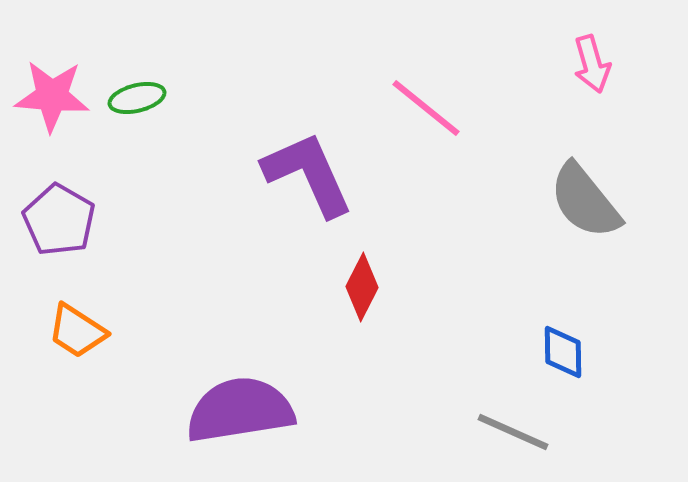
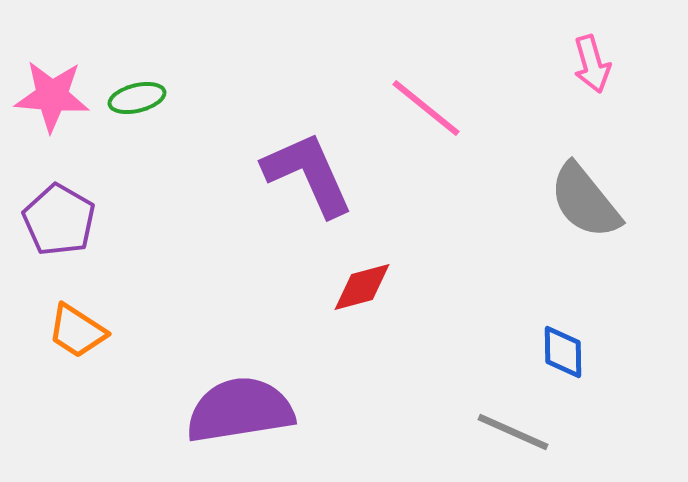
red diamond: rotated 48 degrees clockwise
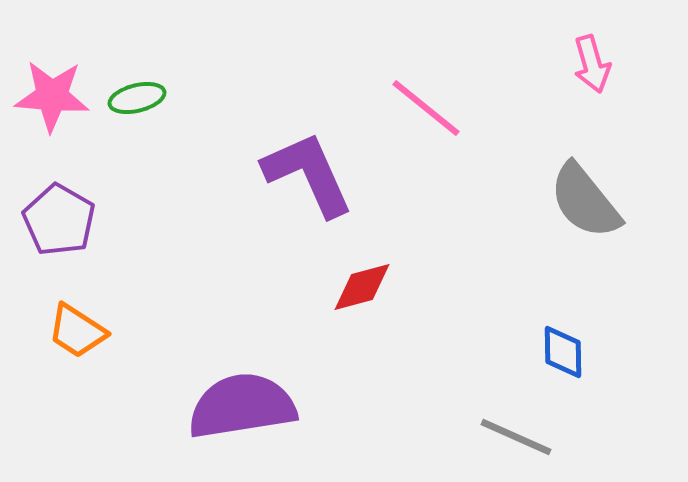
purple semicircle: moved 2 px right, 4 px up
gray line: moved 3 px right, 5 px down
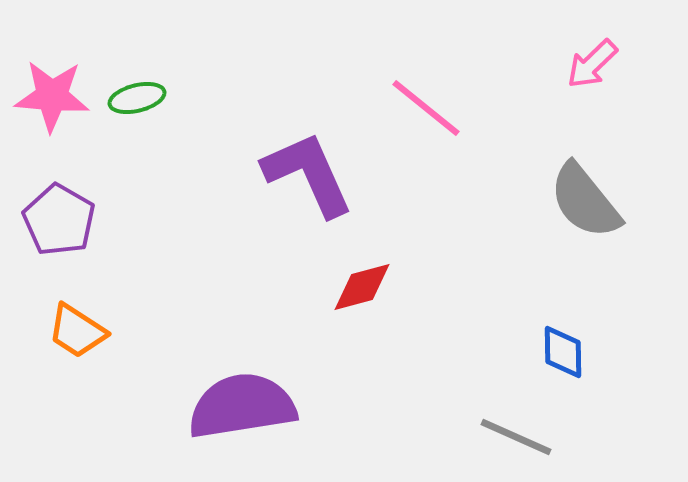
pink arrow: rotated 62 degrees clockwise
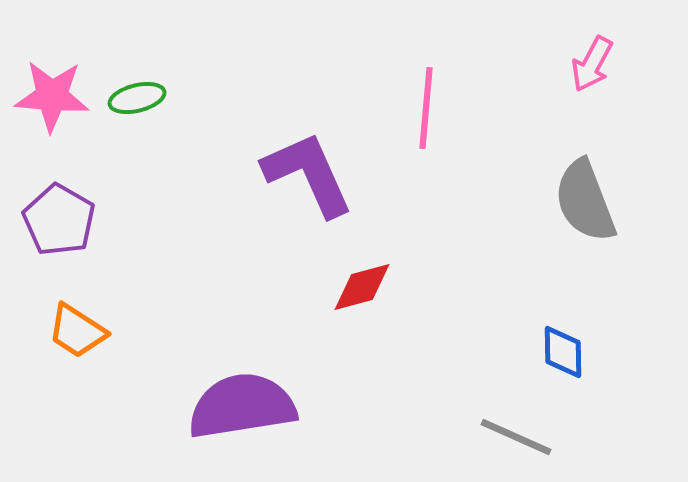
pink arrow: rotated 18 degrees counterclockwise
pink line: rotated 56 degrees clockwise
gray semicircle: rotated 18 degrees clockwise
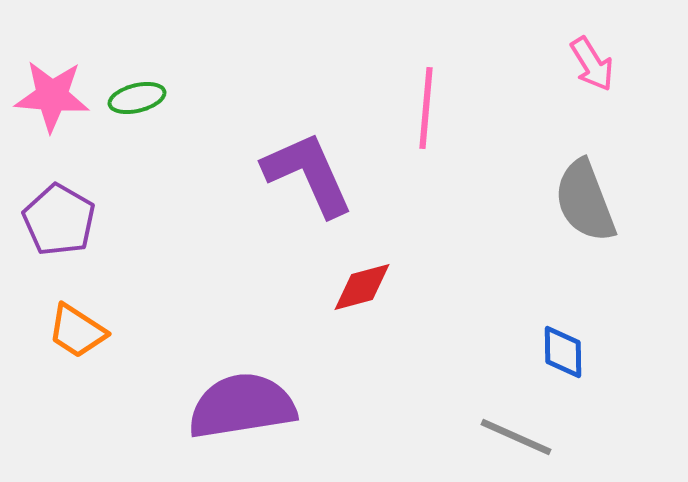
pink arrow: rotated 60 degrees counterclockwise
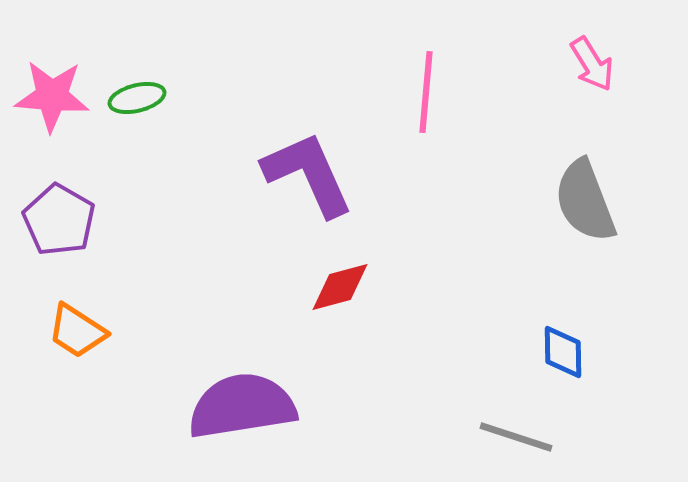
pink line: moved 16 px up
red diamond: moved 22 px left
gray line: rotated 6 degrees counterclockwise
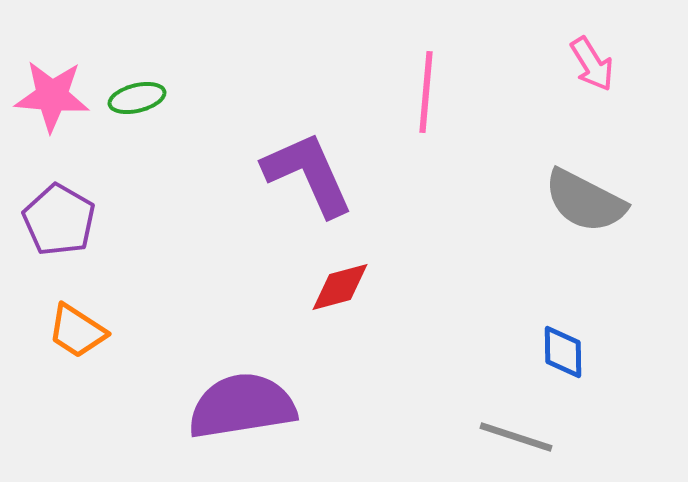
gray semicircle: rotated 42 degrees counterclockwise
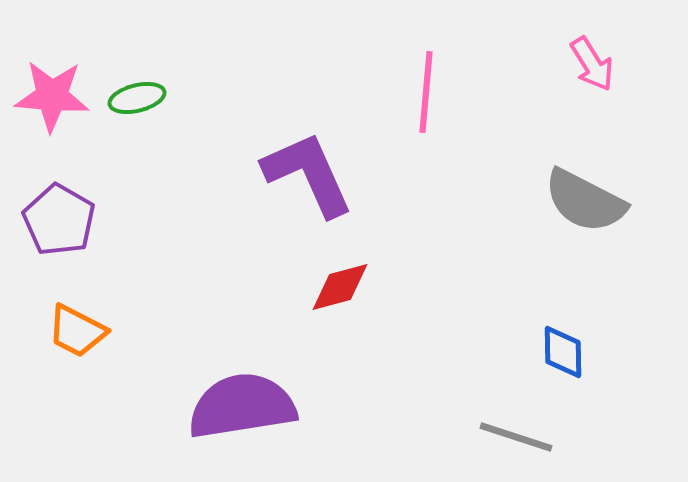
orange trapezoid: rotated 6 degrees counterclockwise
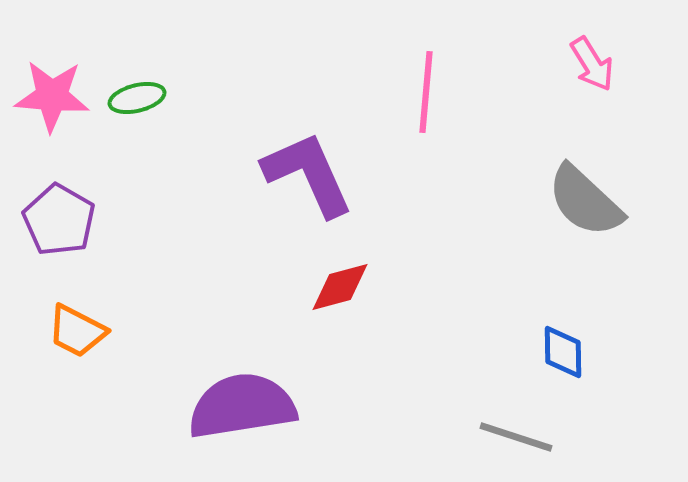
gray semicircle: rotated 16 degrees clockwise
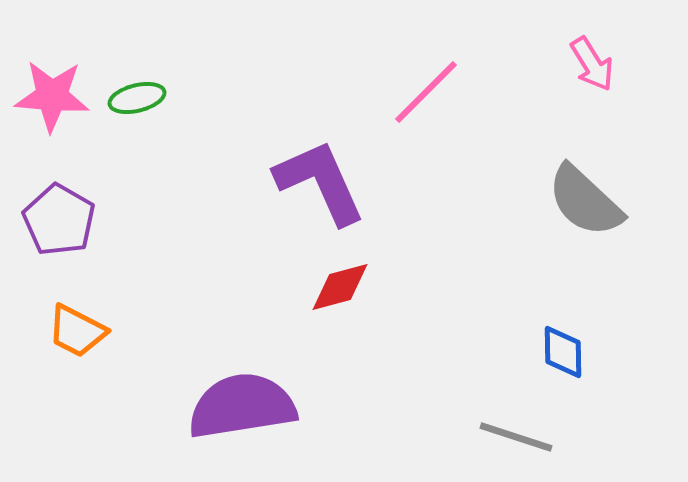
pink line: rotated 40 degrees clockwise
purple L-shape: moved 12 px right, 8 px down
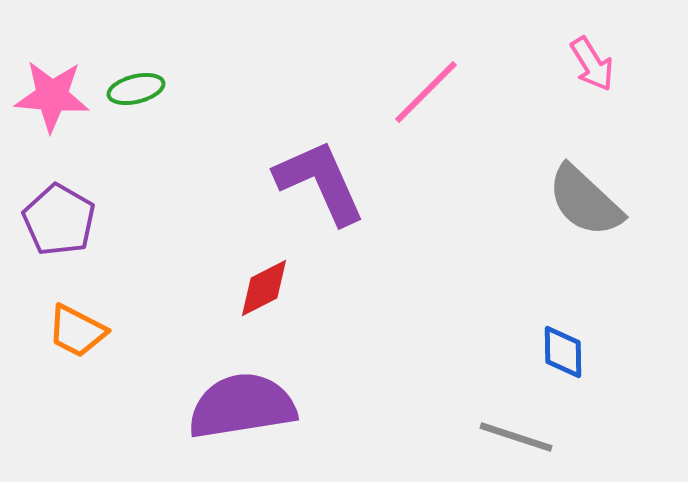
green ellipse: moved 1 px left, 9 px up
red diamond: moved 76 px left, 1 px down; rotated 12 degrees counterclockwise
